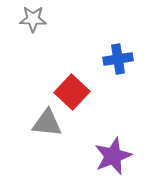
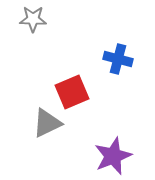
blue cross: rotated 24 degrees clockwise
red square: rotated 24 degrees clockwise
gray triangle: rotated 32 degrees counterclockwise
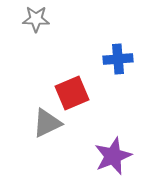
gray star: moved 3 px right
blue cross: rotated 20 degrees counterclockwise
red square: moved 1 px down
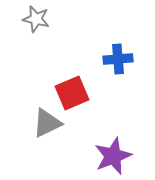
gray star: rotated 12 degrees clockwise
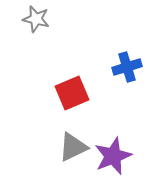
blue cross: moved 9 px right, 8 px down; rotated 12 degrees counterclockwise
gray triangle: moved 26 px right, 24 px down
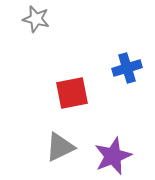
blue cross: moved 1 px down
red square: rotated 12 degrees clockwise
gray triangle: moved 13 px left
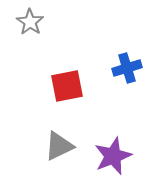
gray star: moved 6 px left, 3 px down; rotated 20 degrees clockwise
red square: moved 5 px left, 7 px up
gray triangle: moved 1 px left, 1 px up
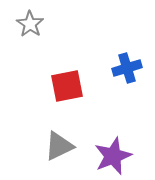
gray star: moved 2 px down
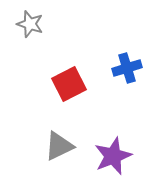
gray star: rotated 16 degrees counterclockwise
red square: moved 2 px right, 2 px up; rotated 16 degrees counterclockwise
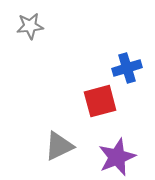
gray star: moved 2 px down; rotated 24 degrees counterclockwise
red square: moved 31 px right, 17 px down; rotated 12 degrees clockwise
purple star: moved 4 px right, 1 px down
